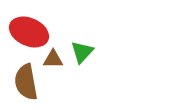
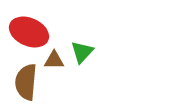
brown triangle: moved 1 px right, 1 px down
brown semicircle: rotated 15 degrees clockwise
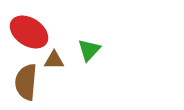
red ellipse: rotated 9 degrees clockwise
green triangle: moved 7 px right, 2 px up
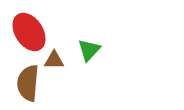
red ellipse: rotated 24 degrees clockwise
brown semicircle: moved 2 px right, 1 px down
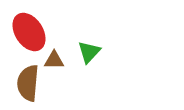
green triangle: moved 2 px down
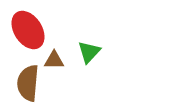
red ellipse: moved 1 px left, 2 px up
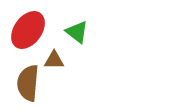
red ellipse: rotated 69 degrees clockwise
green triangle: moved 12 px left, 20 px up; rotated 35 degrees counterclockwise
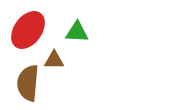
green triangle: rotated 35 degrees counterclockwise
